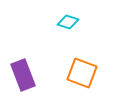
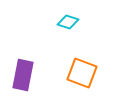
purple rectangle: rotated 32 degrees clockwise
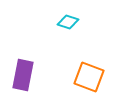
orange square: moved 7 px right, 4 px down
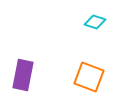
cyan diamond: moved 27 px right
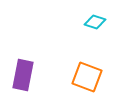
orange square: moved 2 px left
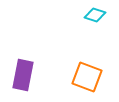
cyan diamond: moved 7 px up
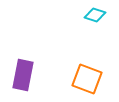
orange square: moved 2 px down
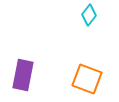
cyan diamond: moved 6 px left; rotated 70 degrees counterclockwise
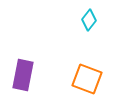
cyan diamond: moved 5 px down
